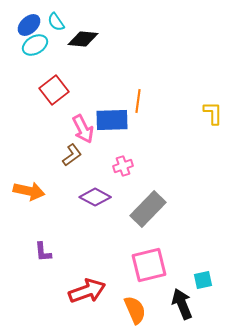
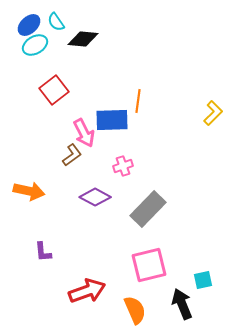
yellow L-shape: rotated 45 degrees clockwise
pink arrow: moved 1 px right, 4 px down
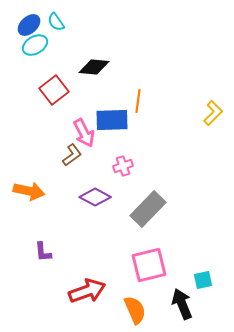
black diamond: moved 11 px right, 28 px down
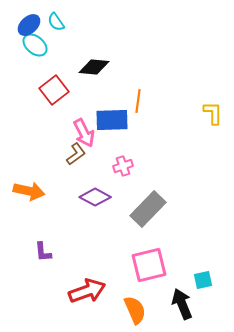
cyan ellipse: rotated 70 degrees clockwise
yellow L-shape: rotated 45 degrees counterclockwise
brown L-shape: moved 4 px right, 1 px up
